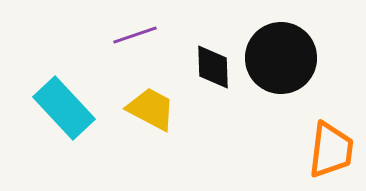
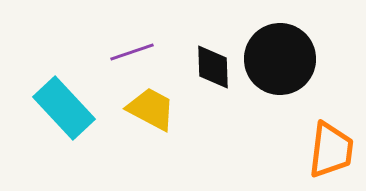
purple line: moved 3 px left, 17 px down
black circle: moved 1 px left, 1 px down
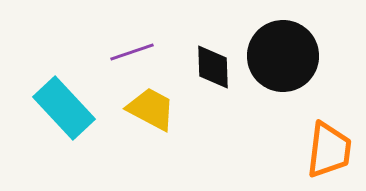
black circle: moved 3 px right, 3 px up
orange trapezoid: moved 2 px left
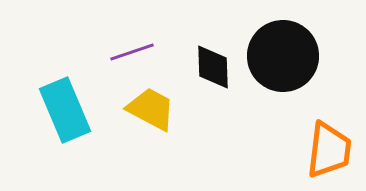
cyan rectangle: moved 1 px right, 2 px down; rotated 20 degrees clockwise
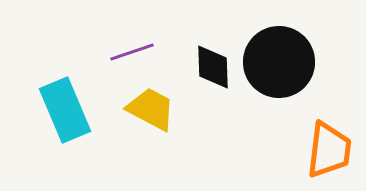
black circle: moved 4 px left, 6 px down
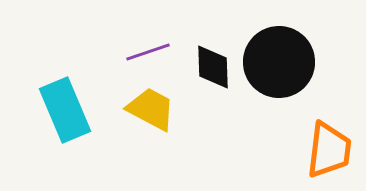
purple line: moved 16 px right
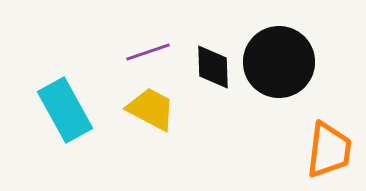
cyan rectangle: rotated 6 degrees counterclockwise
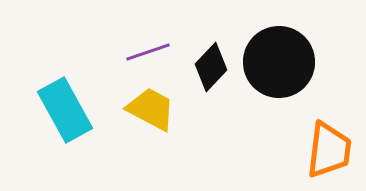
black diamond: moved 2 px left; rotated 45 degrees clockwise
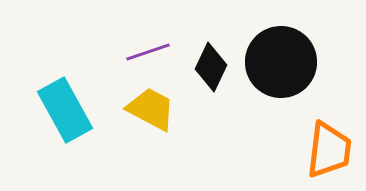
black circle: moved 2 px right
black diamond: rotated 18 degrees counterclockwise
